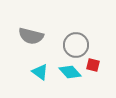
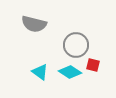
gray semicircle: moved 3 px right, 12 px up
cyan diamond: rotated 15 degrees counterclockwise
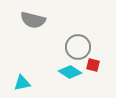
gray semicircle: moved 1 px left, 4 px up
gray circle: moved 2 px right, 2 px down
cyan triangle: moved 18 px left, 11 px down; rotated 48 degrees counterclockwise
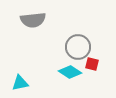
gray semicircle: rotated 20 degrees counterclockwise
red square: moved 1 px left, 1 px up
cyan triangle: moved 2 px left
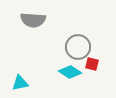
gray semicircle: rotated 10 degrees clockwise
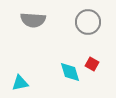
gray circle: moved 10 px right, 25 px up
red square: rotated 16 degrees clockwise
cyan diamond: rotated 40 degrees clockwise
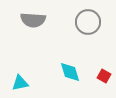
red square: moved 12 px right, 12 px down
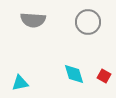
cyan diamond: moved 4 px right, 2 px down
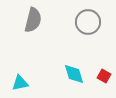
gray semicircle: rotated 80 degrees counterclockwise
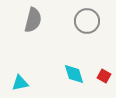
gray circle: moved 1 px left, 1 px up
